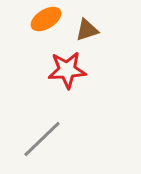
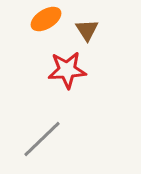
brown triangle: rotated 45 degrees counterclockwise
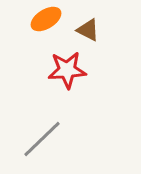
brown triangle: moved 1 px right; rotated 30 degrees counterclockwise
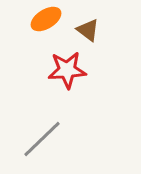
brown triangle: rotated 10 degrees clockwise
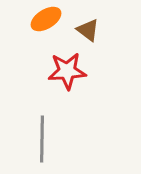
red star: moved 1 px down
gray line: rotated 45 degrees counterclockwise
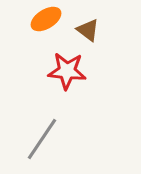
red star: rotated 9 degrees clockwise
gray line: rotated 33 degrees clockwise
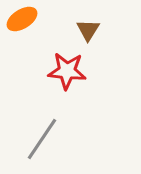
orange ellipse: moved 24 px left
brown triangle: rotated 25 degrees clockwise
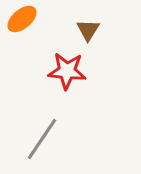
orange ellipse: rotated 8 degrees counterclockwise
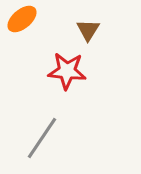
gray line: moved 1 px up
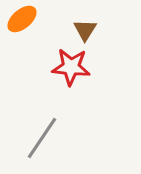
brown triangle: moved 3 px left
red star: moved 4 px right, 4 px up
